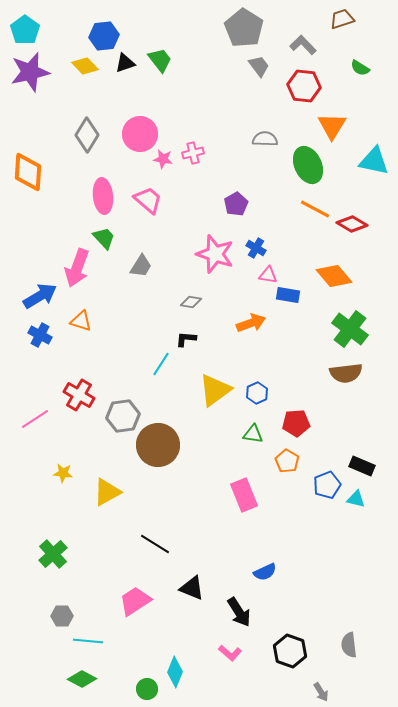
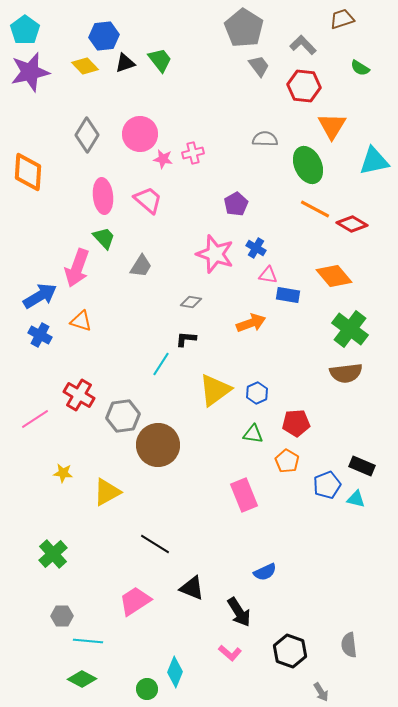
cyan triangle at (374, 161): rotated 24 degrees counterclockwise
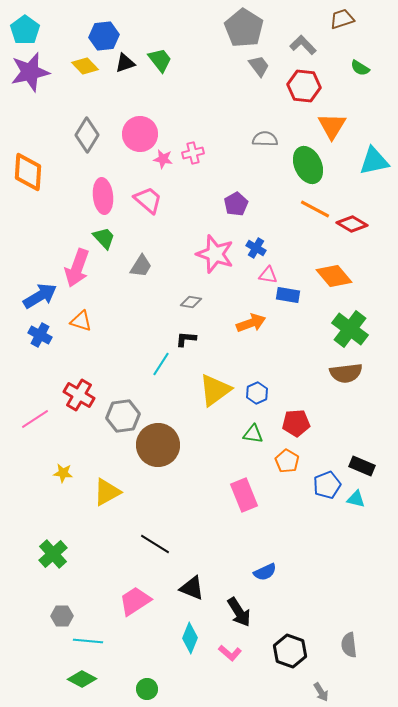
cyan diamond at (175, 672): moved 15 px right, 34 px up
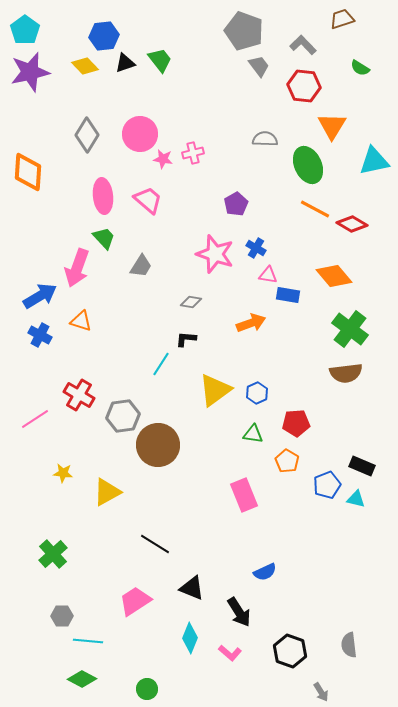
gray pentagon at (244, 28): moved 3 px down; rotated 12 degrees counterclockwise
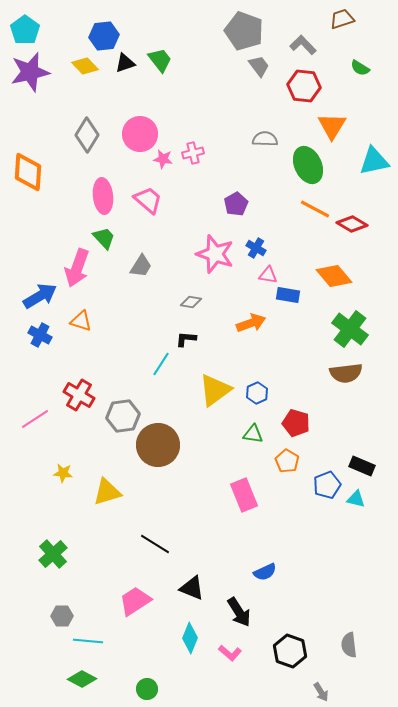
red pentagon at (296, 423): rotated 20 degrees clockwise
yellow triangle at (107, 492): rotated 12 degrees clockwise
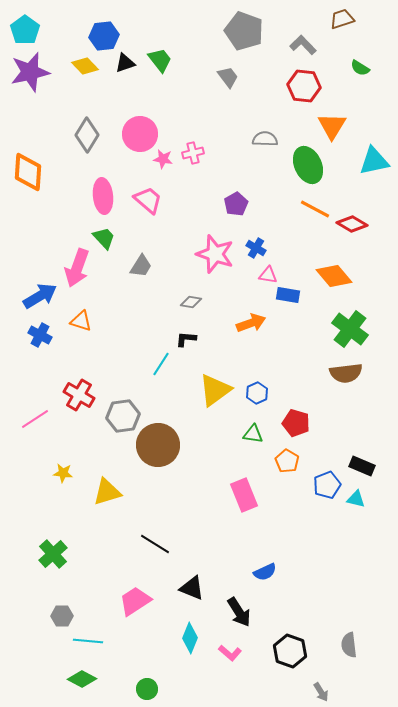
gray trapezoid at (259, 66): moved 31 px left, 11 px down
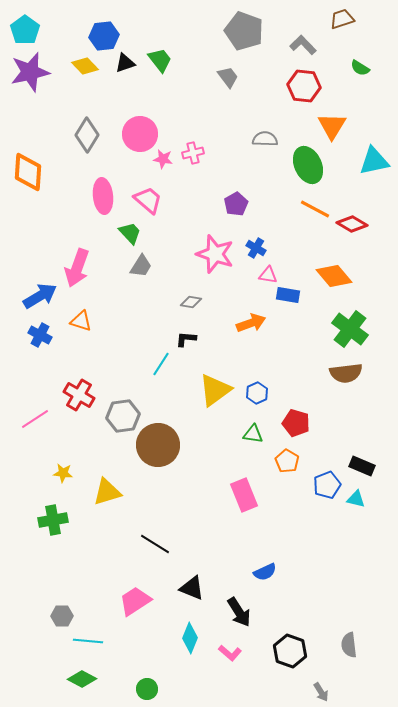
green trapezoid at (104, 238): moved 26 px right, 5 px up
green cross at (53, 554): moved 34 px up; rotated 32 degrees clockwise
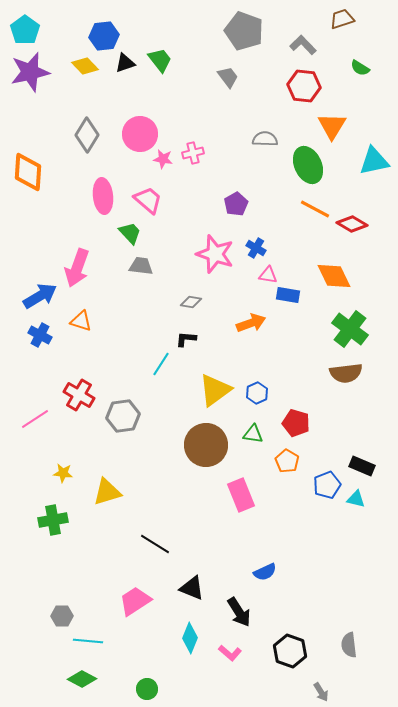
gray trapezoid at (141, 266): rotated 115 degrees counterclockwise
orange diamond at (334, 276): rotated 15 degrees clockwise
brown circle at (158, 445): moved 48 px right
pink rectangle at (244, 495): moved 3 px left
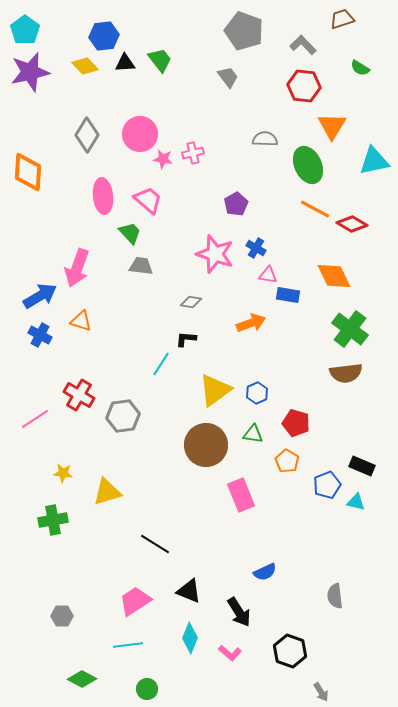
black triangle at (125, 63): rotated 15 degrees clockwise
cyan triangle at (356, 499): moved 3 px down
black triangle at (192, 588): moved 3 px left, 3 px down
cyan line at (88, 641): moved 40 px right, 4 px down; rotated 12 degrees counterclockwise
gray semicircle at (349, 645): moved 14 px left, 49 px up
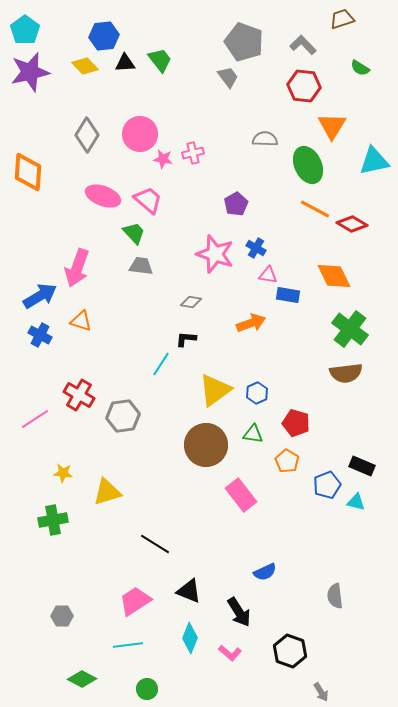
gray pentagon at (244, 31): moved 11 px down
pink ellipse at (103, 196): rotated 64 degrees counterclockwise
green trapezoid at (130, 233): moved 4 px right
pink rectangle at (241, 495): rotated 16 degrees counterclockwise
